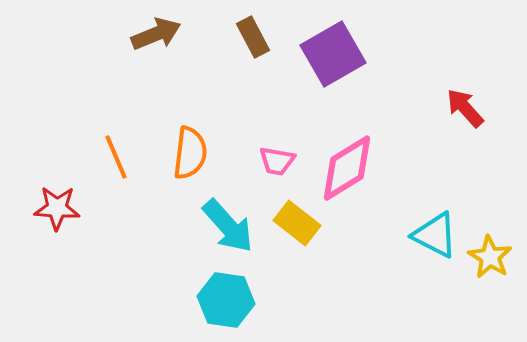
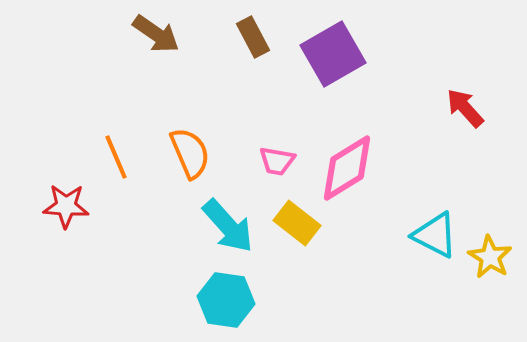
brown arrow: rotated 57 degrees clockwise
orange semicircle: rotated 30 degrees counterclockwise
red star: moved 9 px right, 2 px up
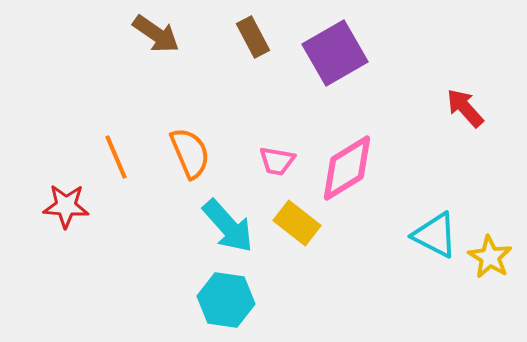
purple square: moved 2 px right, 1 px up
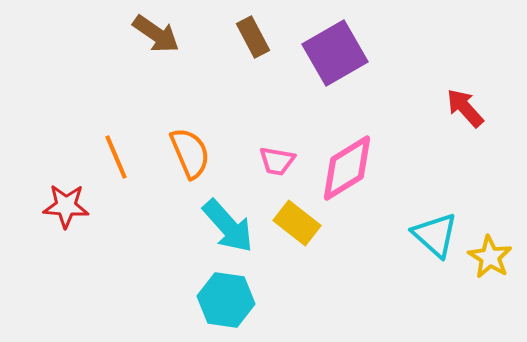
cyan triangle: rotated 15 degrees clockwise
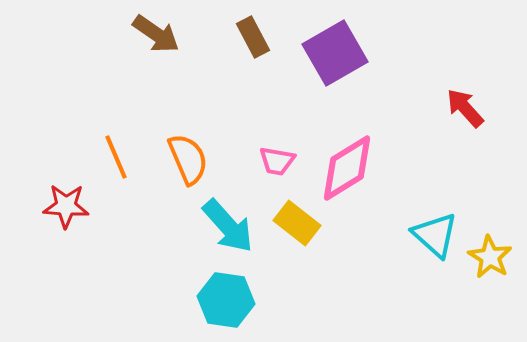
orange semicircle: moved 2 px left, 6 px down
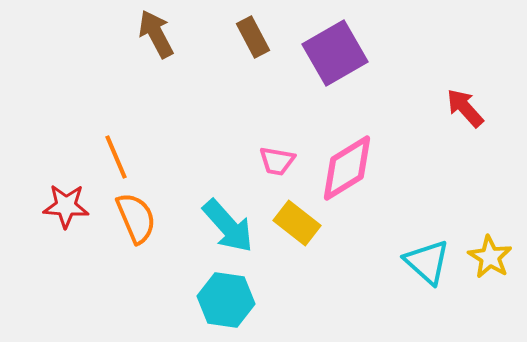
brown arrow: rotated 153 degrees counterclockwise
orange semicircle: moved 52 px left, 59 px down
cyan triangle: moved 8 px left, 27 px down
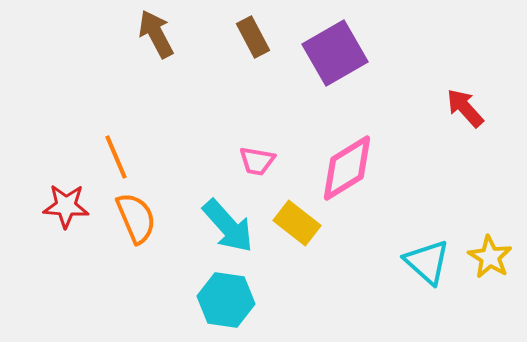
pink trapezoid: moved 20 px left
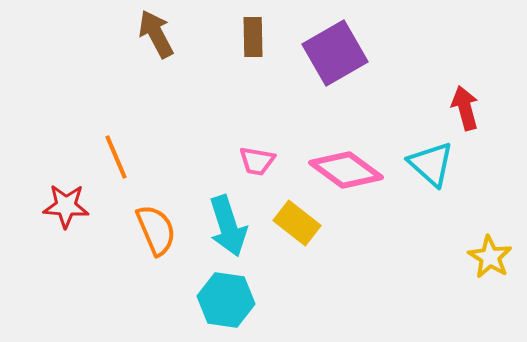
brown rectangle: rotated 27 degrees clockwise
red arrow: rotated 27 degrees clockwise
pink diamond: moved 1 px left, 2 px down; rotated 68 degrees clockwise
orange semicircle: moved 20 px right, 12 px down
cyan arrow: rotated 24 degrees clockwise
cyan triangle: moved 4 px right, 98 px up
